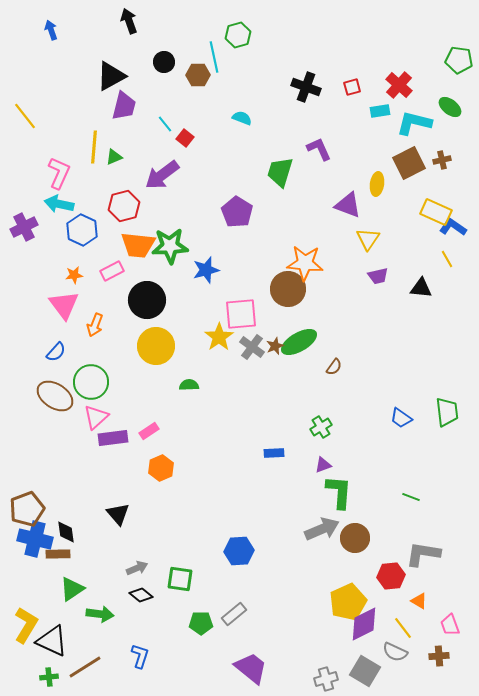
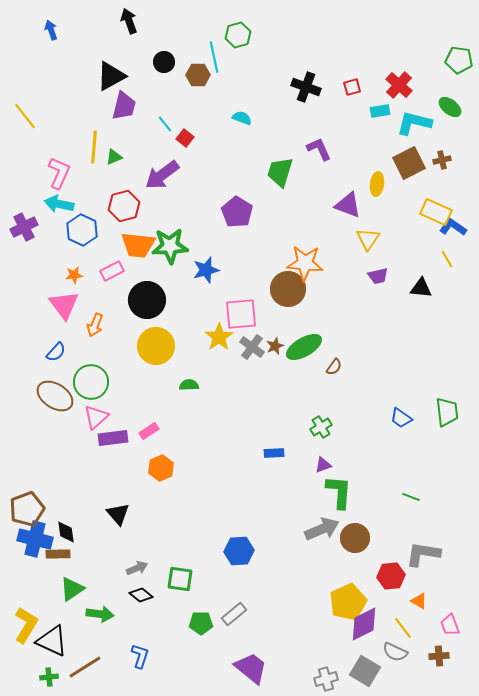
green ellipse at (299, 342): moved 5 px right, 5 px down
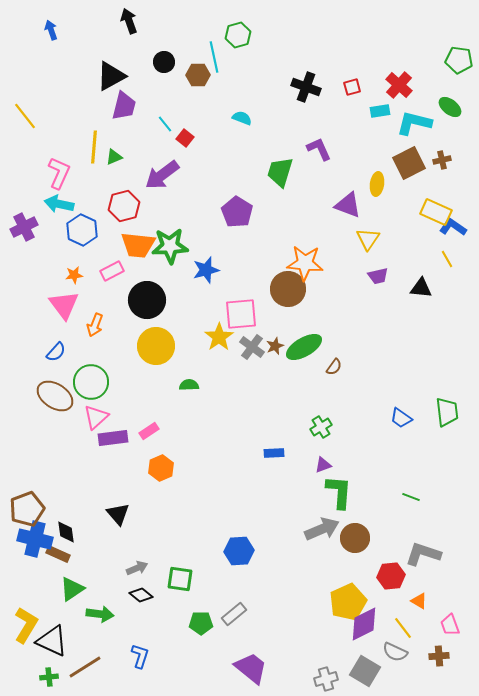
brown rectangle at (58, 554): rotated 25 degrees clockwise
gray L-shape at (423, 554): rotated 9 degrees clockwise
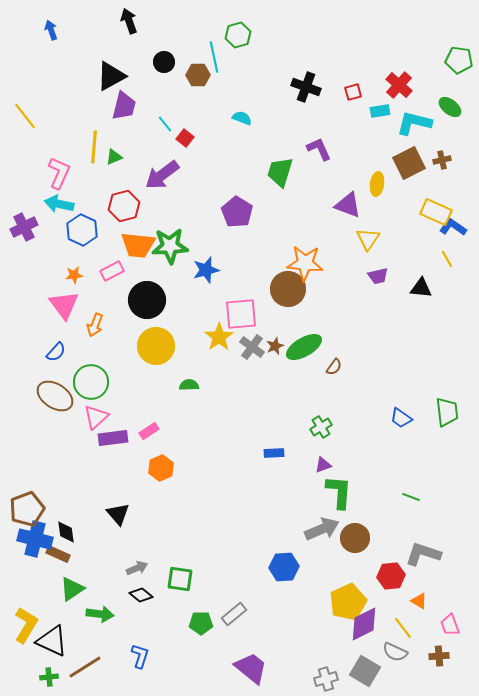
red square at (352, 87): moved 1 px right, 5 px down
blue hexagon at (239, 551): moved 45 px right, 16 px down
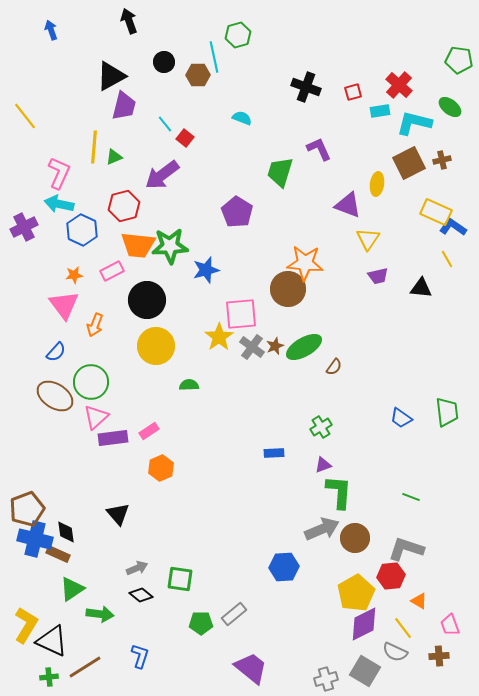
gray L-shape at (423, 554): moved 17 px left, 5 px up
yellow pentagon at (348, 602): moved 8 px right, 9 px up; rotated 6 degrees counterclockwise
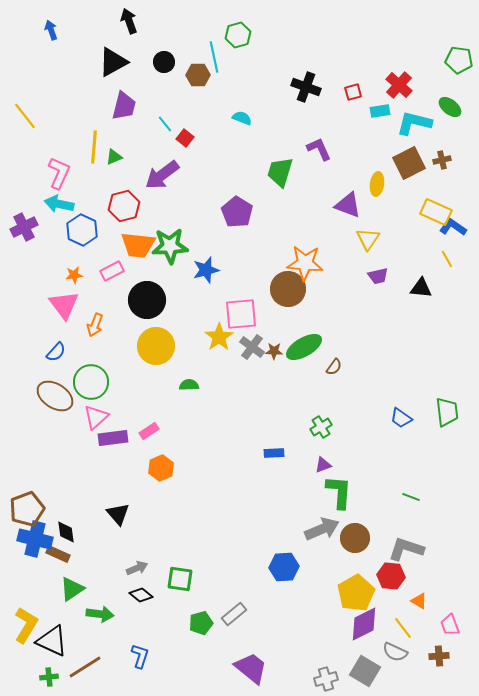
black triangle at (111, 76): moved 2 px right, 14 px up
brown star at (275, 346): moved 1 px left, 5 px down; rotated 24 degrees clockwise
red hexagon at (391, 576): rotated 12 degrees clockwise
green pentagon at (201, 623): rotated 15 degrees counterclockwise
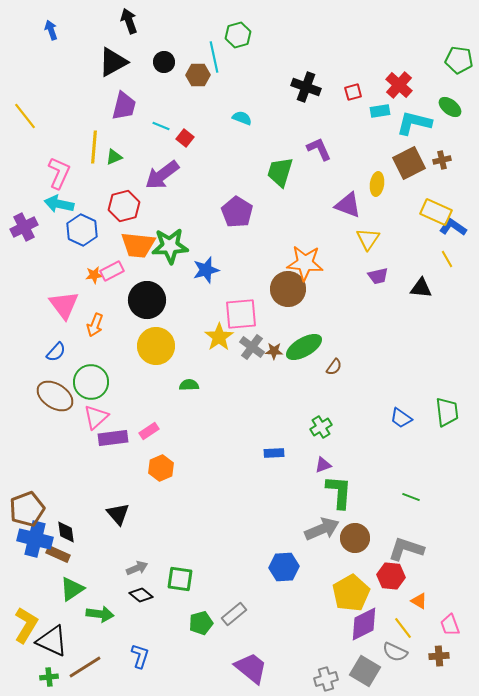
cyan line at (165, 124): moved 4 px left, 2 px down; rotated 30 degrees counterclockwise
orange star at (74, 275): moved 20 px right
yellow pentagon at (356, 593): moved 5 px left
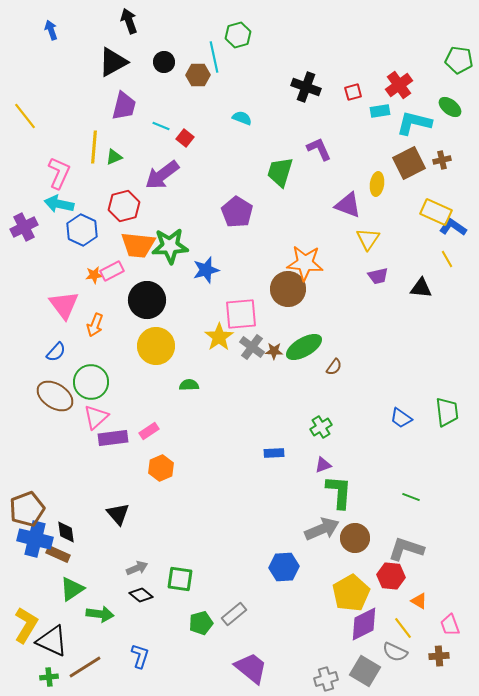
red cross at (399, 85): rotated 12 degrees clockwise
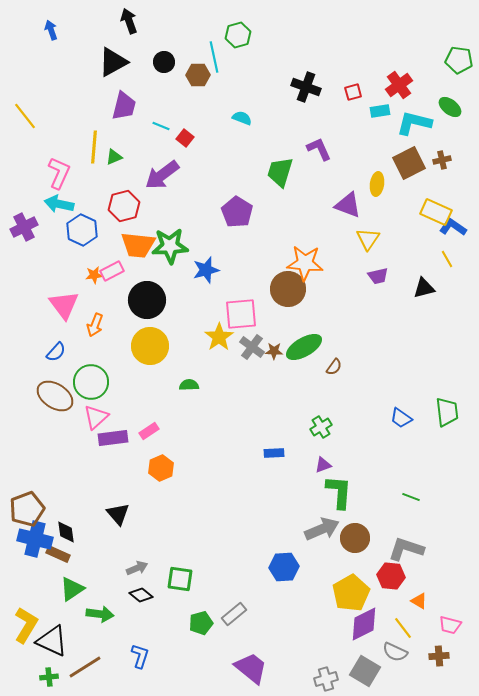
black triangle at (421, 288): moved 3 px right; rotated 20 degrees counterclockwise
yellow circle at (156, 346): moved 6 px left
pink trapezoid at (450, 625): rotated 55 degrees counterclockwise
